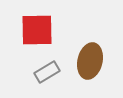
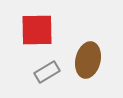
brown ellipse: moved 2 px left, 1 px up
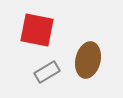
red square: rotated 12 degrees clockwise
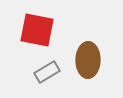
brown ellipse: rotated 12 degrees counterclockwise
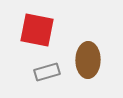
gray rectangle: rotated 15 degrees clockwise
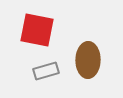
gray rectangle: moved 1 px left, 1 px up
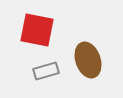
brown ellipse: rotated 20 degrees counterclockwise
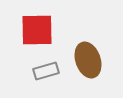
red square: rotated 12 degrees counterclockwise
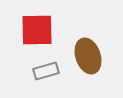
brown ellipse: moved 4 px up
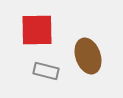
gray rectangle: rotated 30 degrees clockwise
